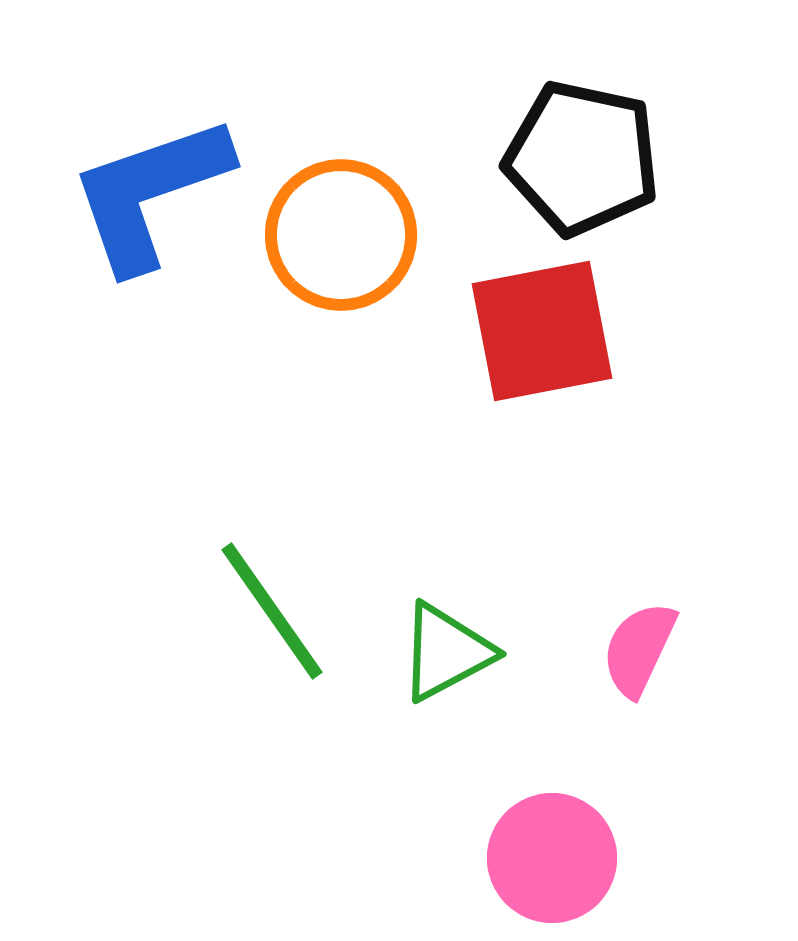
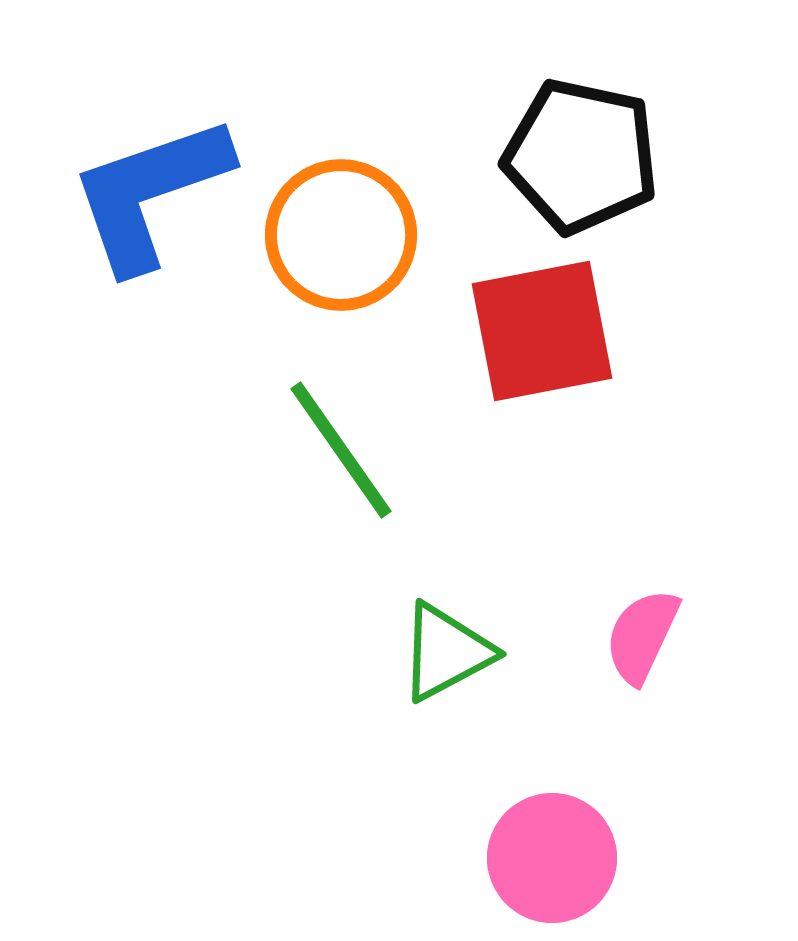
black pentagon: moved 1 px left, 2 px up
green line: moved 69 px right, 161 px up
pink semicircle: moved 3 px right, 13 px up
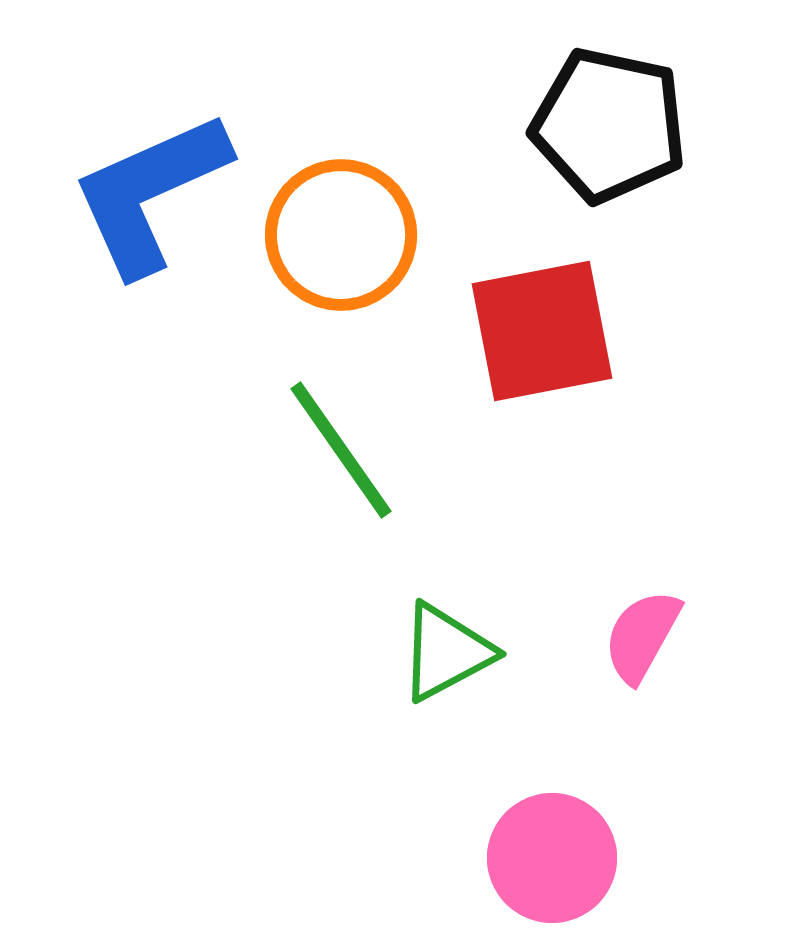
black pentagon: moved 28 px right, 31 px up
blue L-shape: rotated 5 degrees counterclockwise
pink semicircle: rotated 4 degrees clockwise
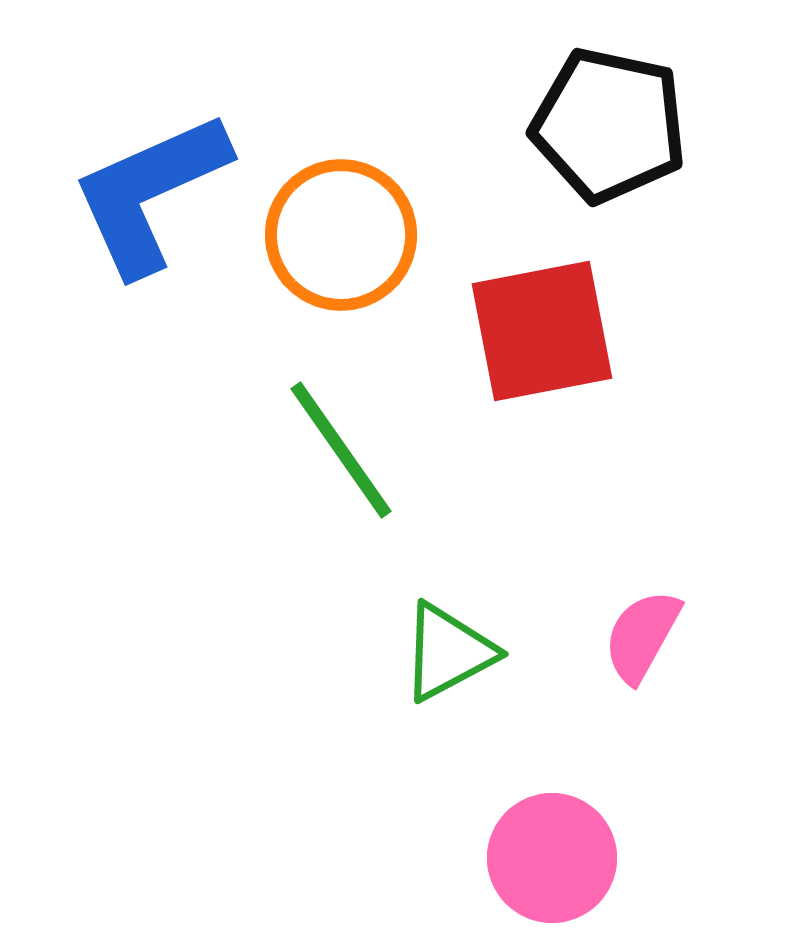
green triangle: moved 2 px right
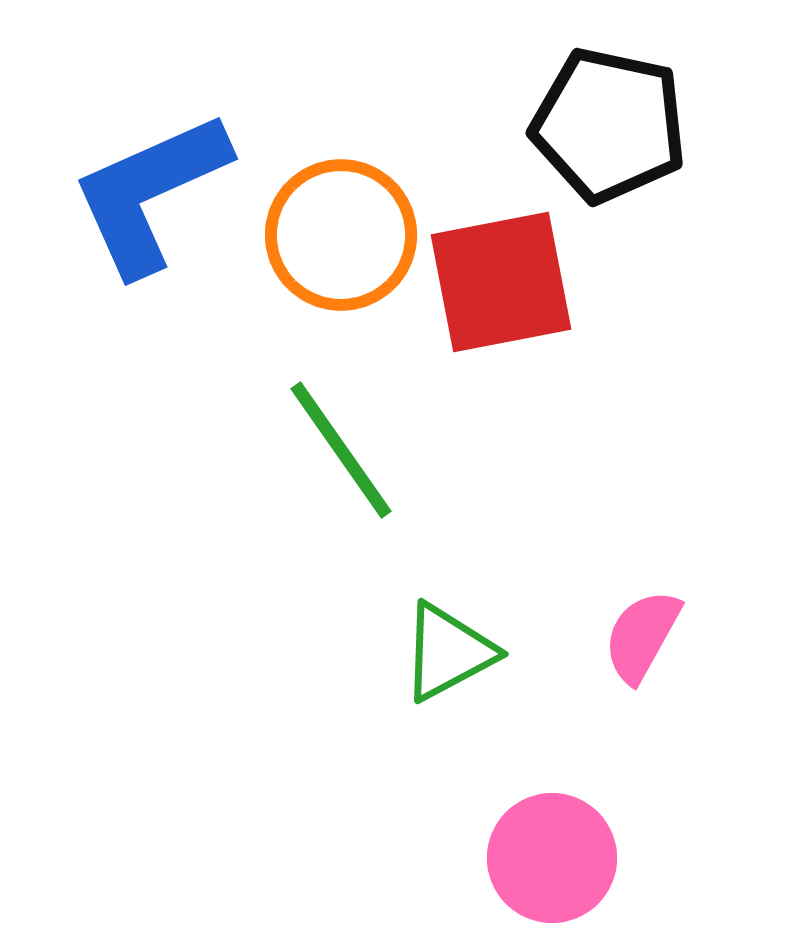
red square: moved 41 px left, 49 px up
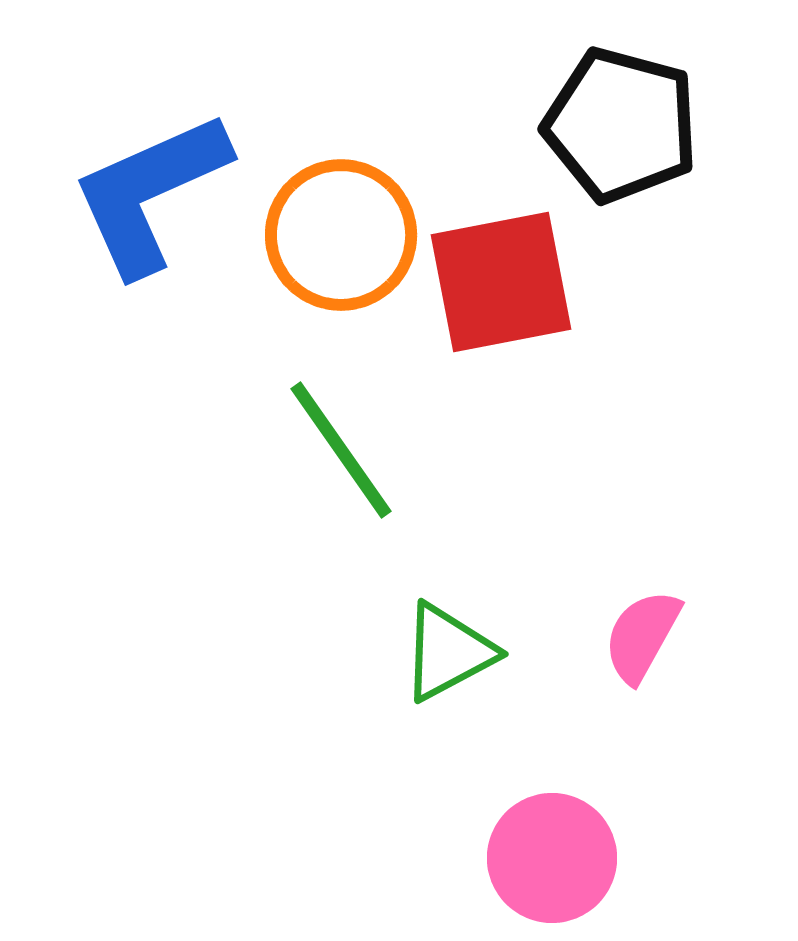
black pentagon: moved 12 px right; rotated 3 degrees clockwise
